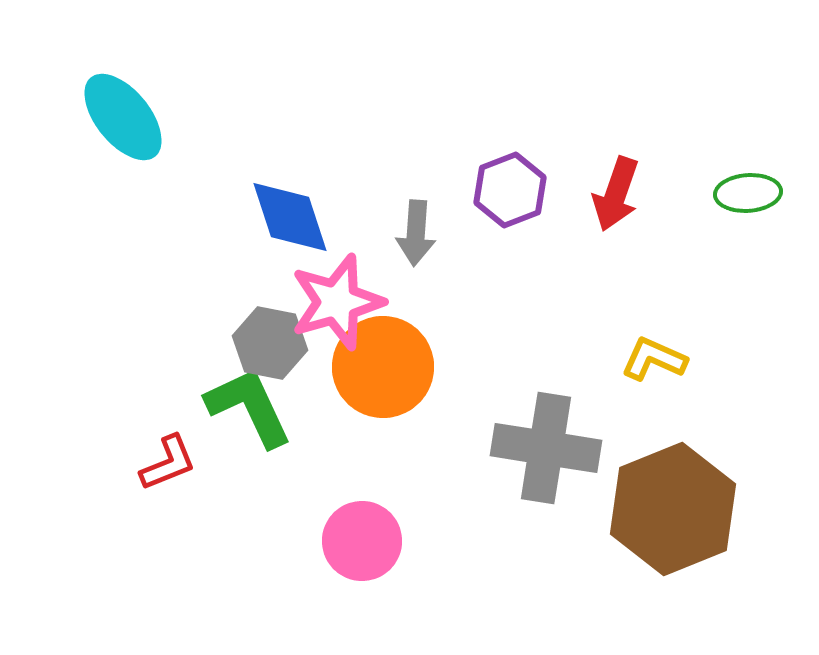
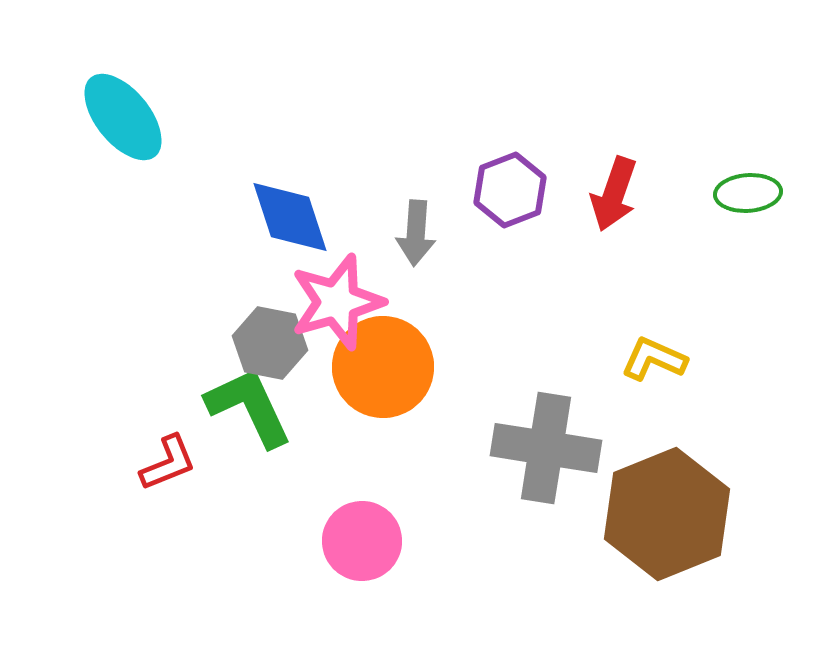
red arrow: moved 2 px left
brown hexagon: moved 6 px left, 5 px down
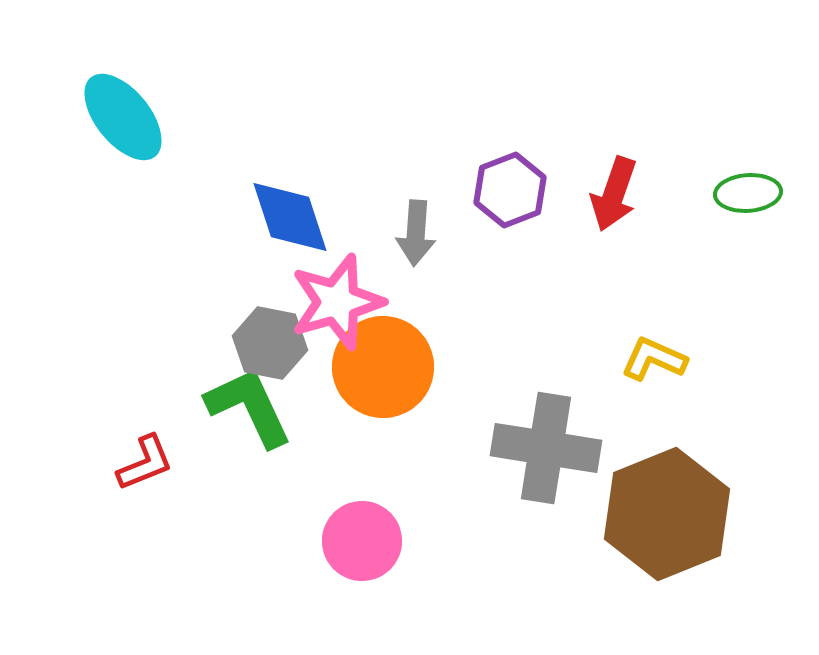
red L-shape: moved 23 px left
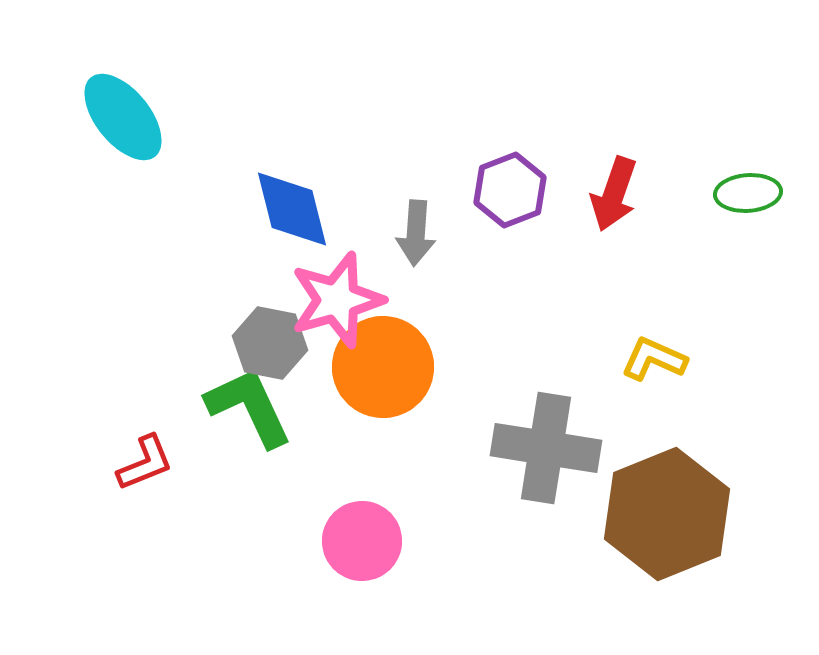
blue diamond: moved 2 px right, 8 px up; rotated 4 degrees clockwise
pink star: moved 2 px up
